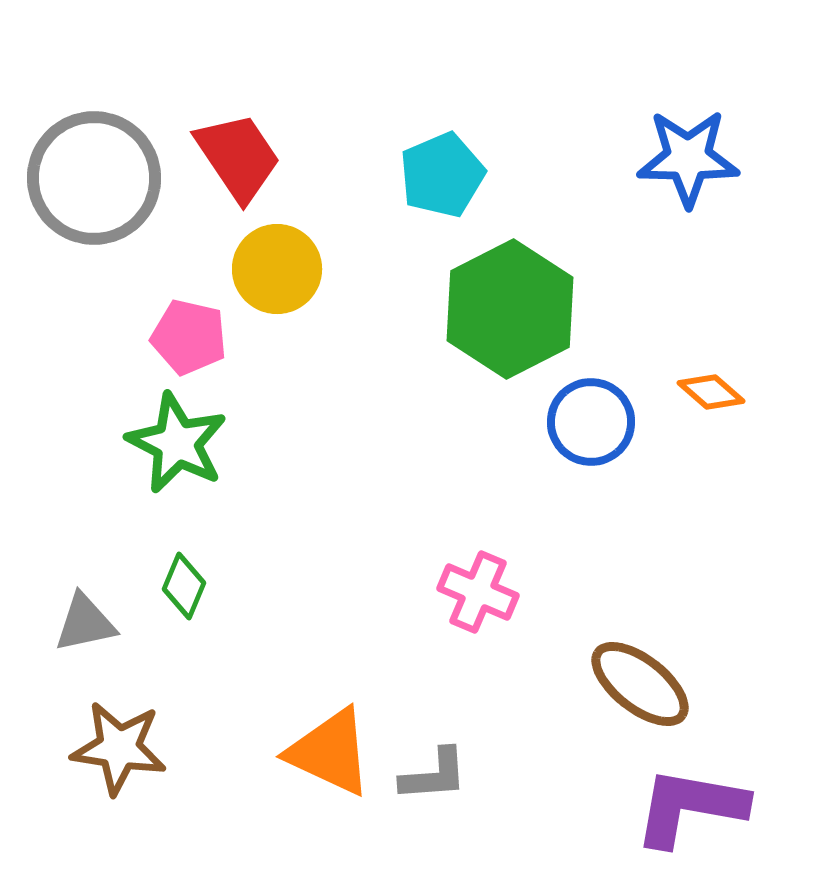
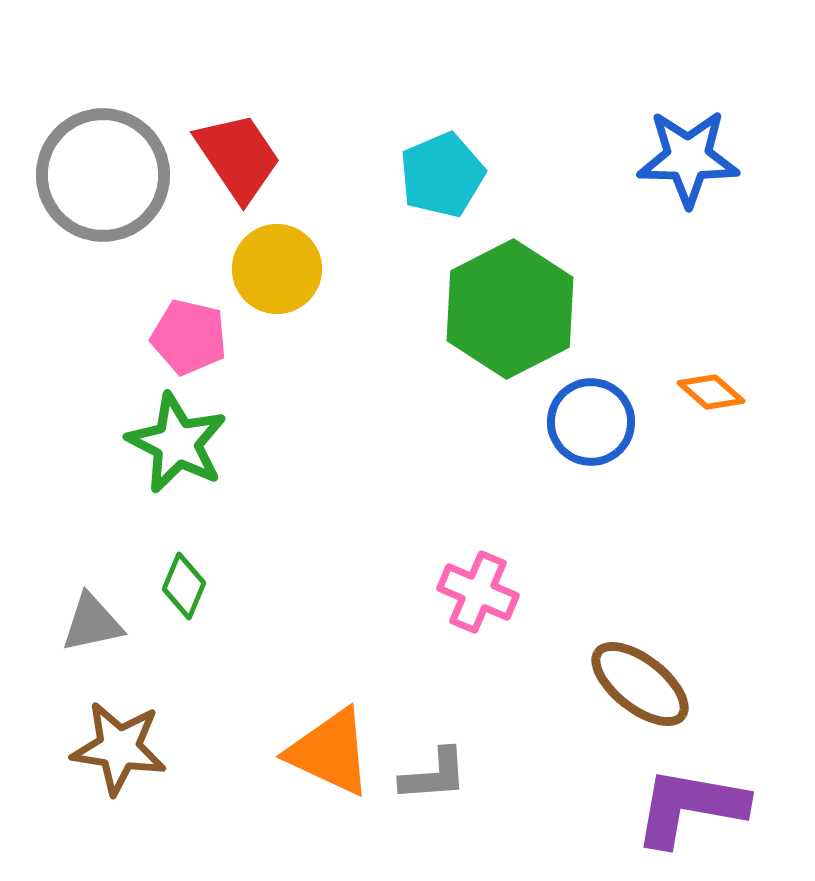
gray circle: moved 9 px right, 3 px up
gray triangle: moved 7 px right
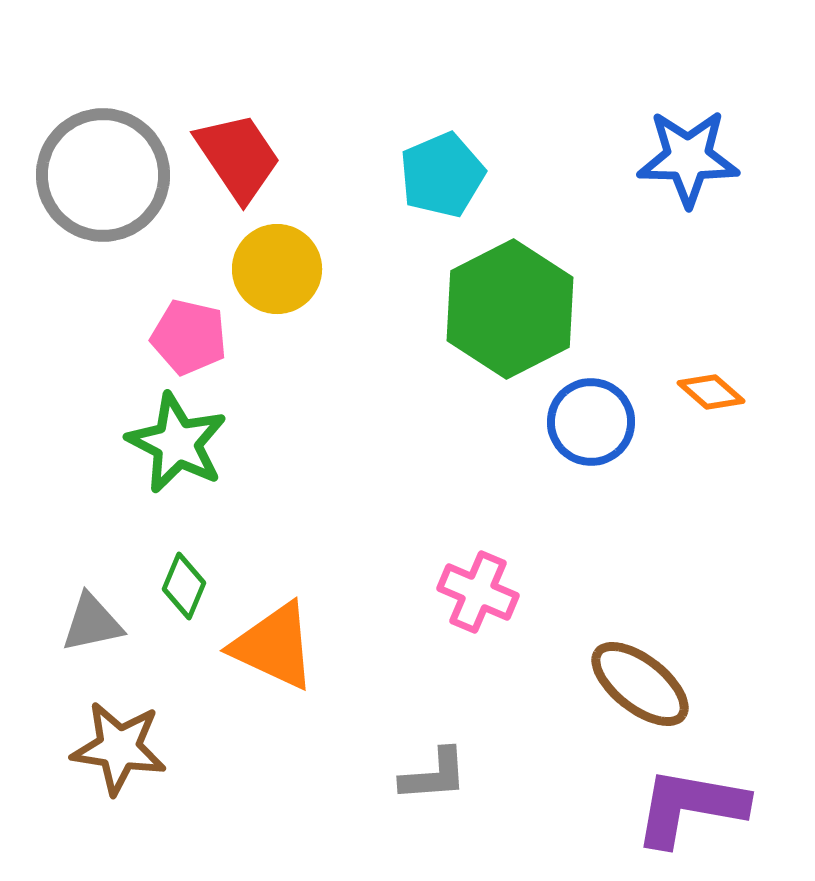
orange triangle: moved 56 px left, 106 px up
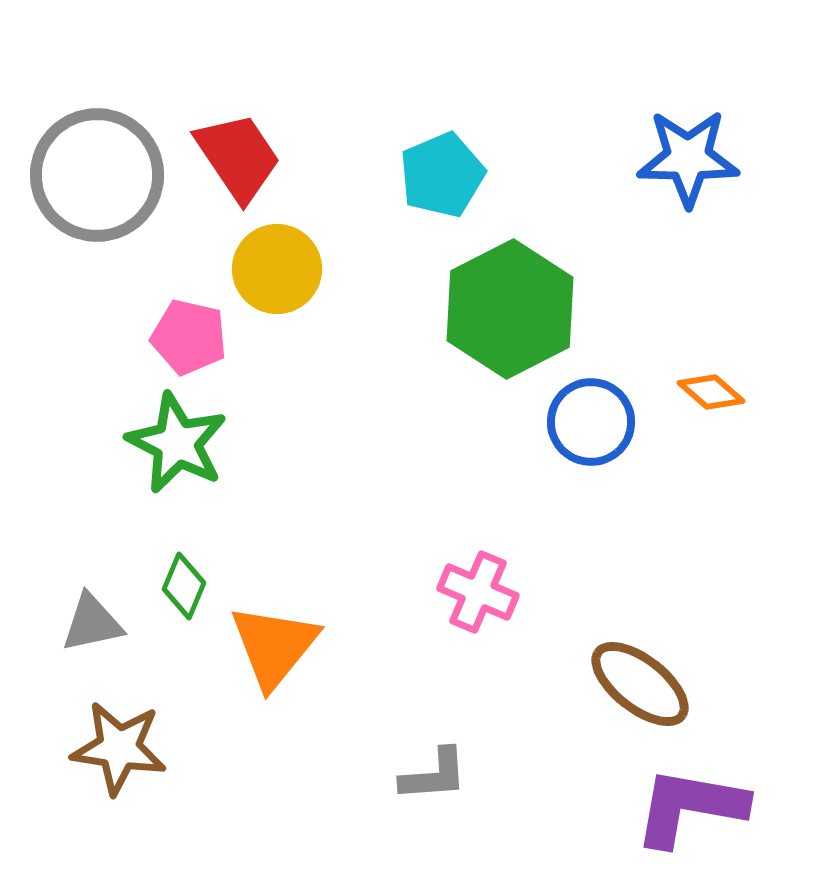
gray circle: moved 6 px left
orange triangle: rotated 44 degrees clockwise
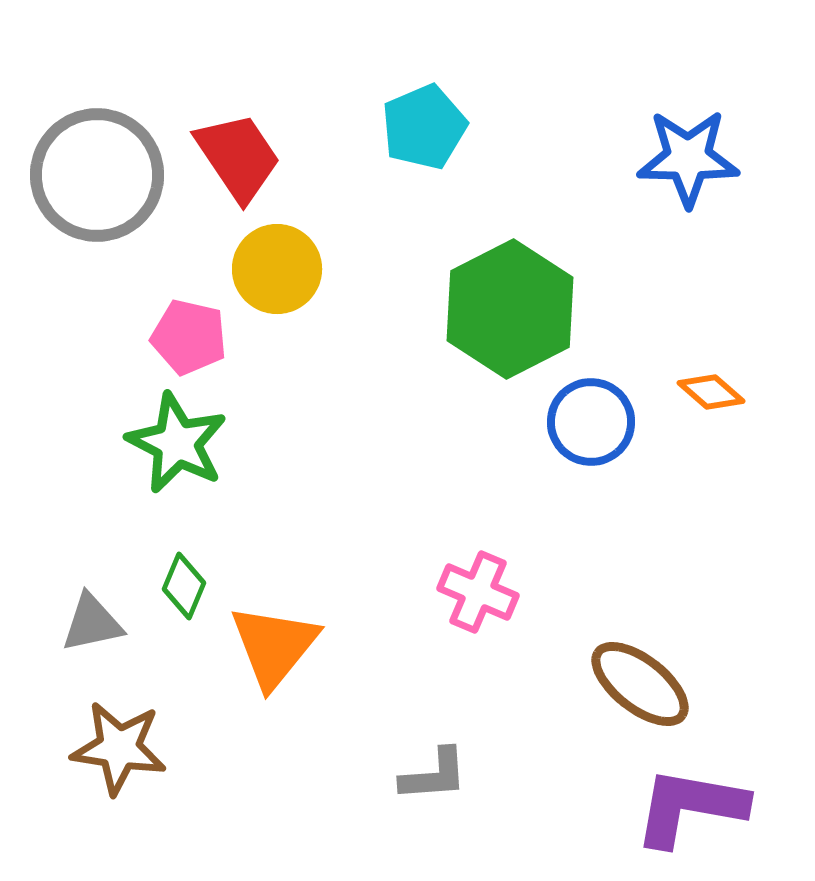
cyan pentagon: moved 18 px left, 48 px up
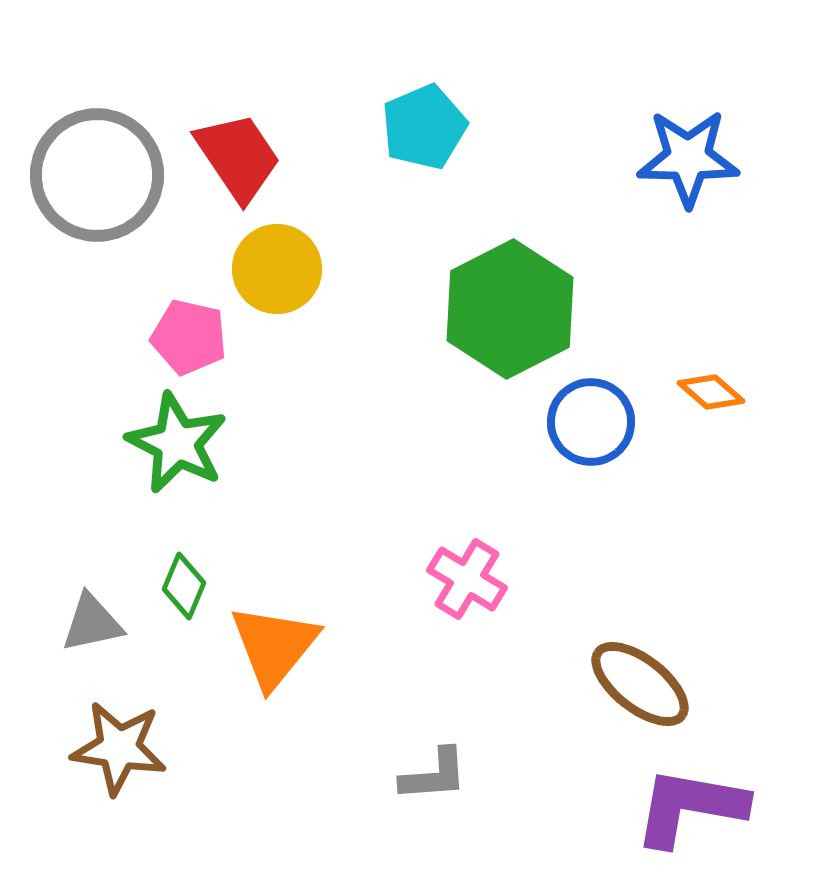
pink cross: moved 11 px left, 13 px up; rotated 8 degrees clockwise
